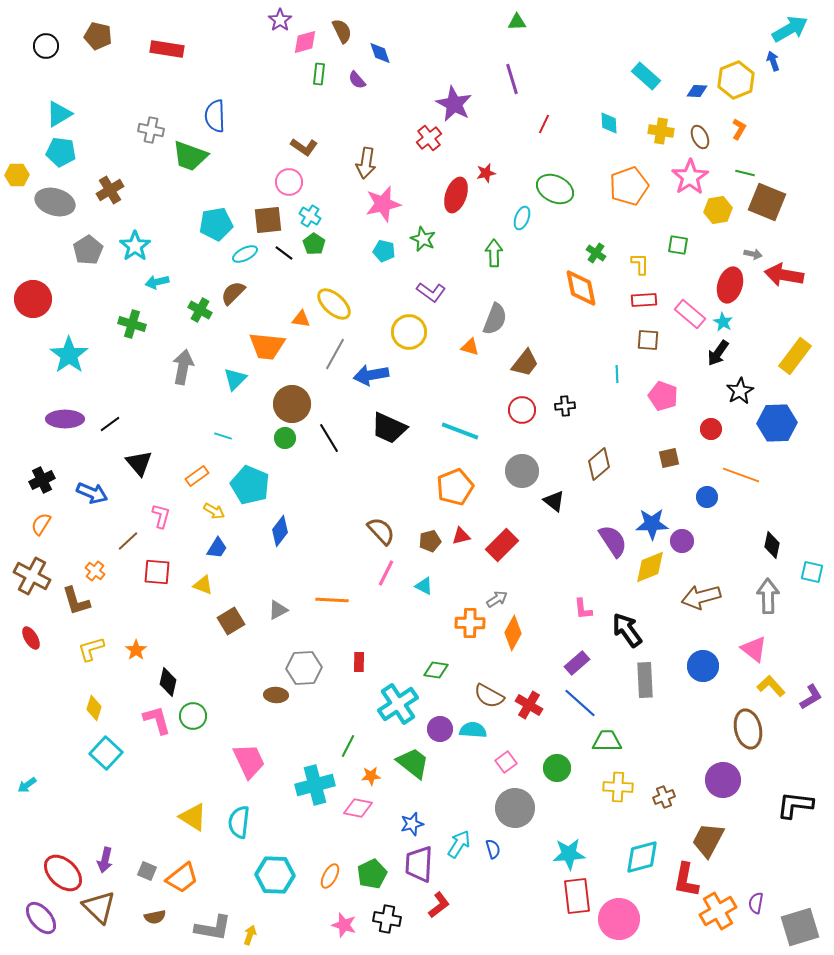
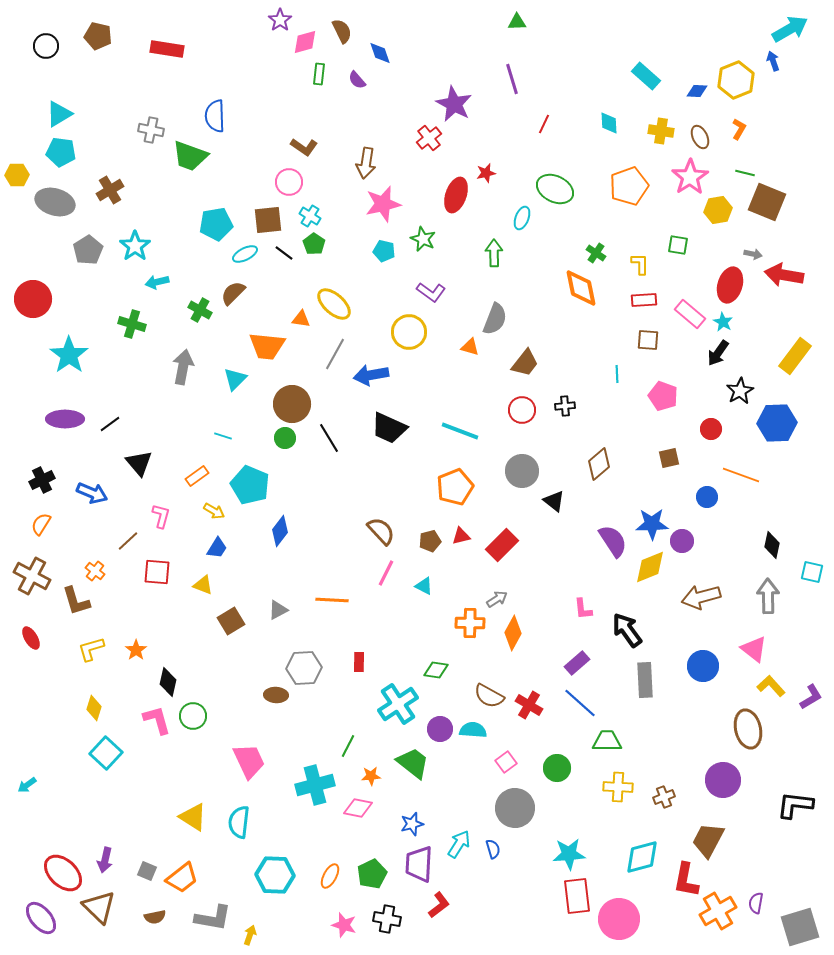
gray L-shape at (213, 928): moved 10 px up
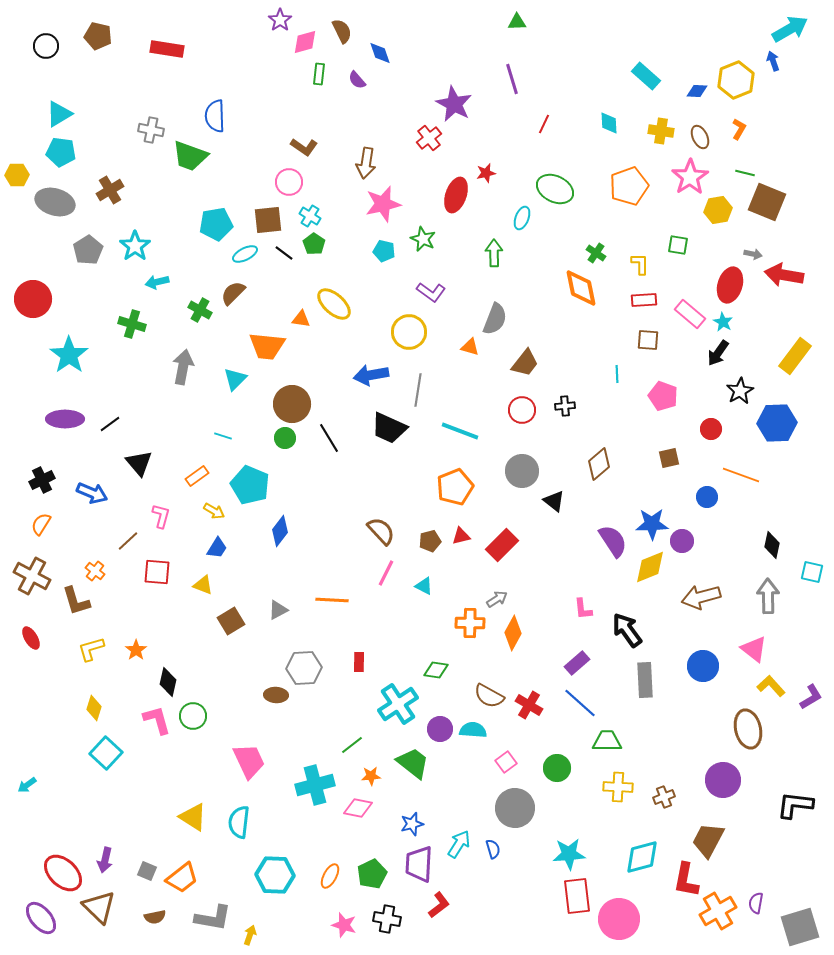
gray line at (335, 354): moved 83 px right, 36 px down; rotated 20 degrees counterclockwise
green line at (348, 746): moved 4 px right, 1 px up; rotated 25 degrees clockwise
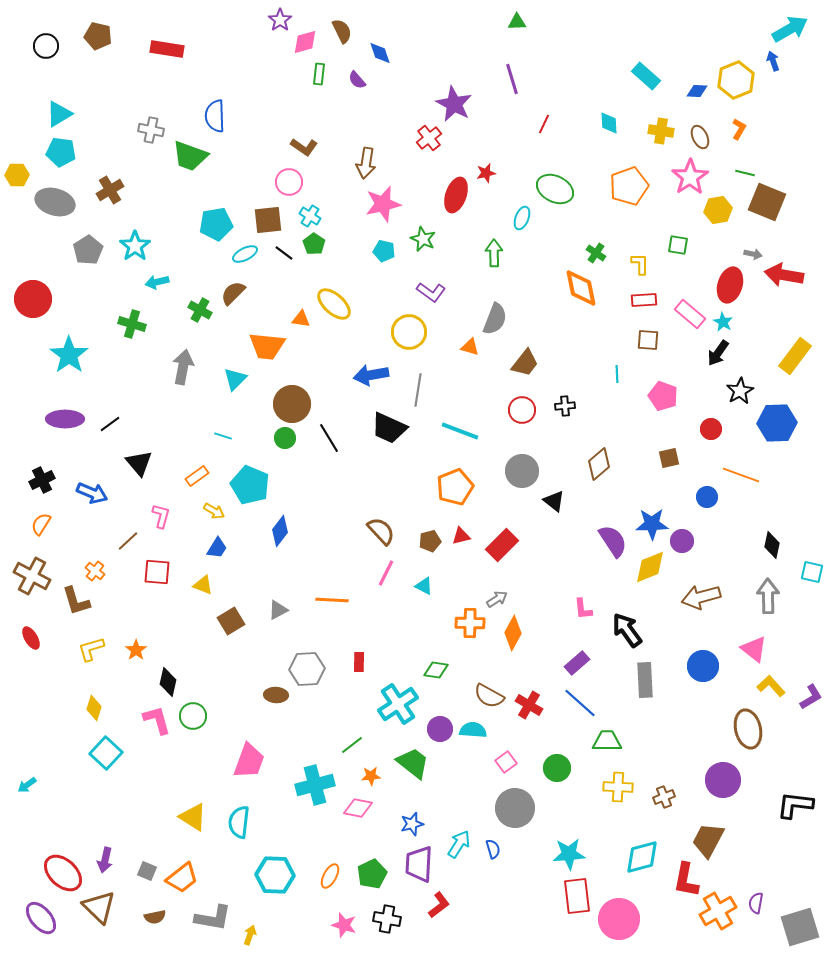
gray hexagon at (304, 668): moved 3 px right, 1 px down
pink trapezoid at (249, 761): rotated 45 degrees clockwise
